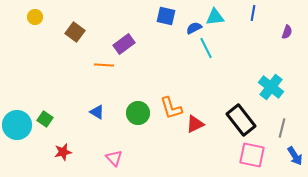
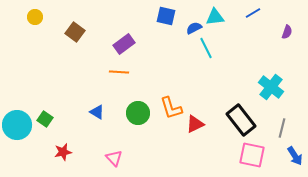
blue line: rotated 49 degrees clockwise
orange line: moved 15 px right, 7 px down
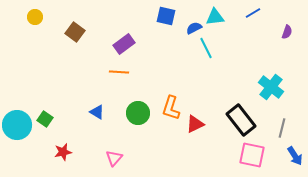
orange L-shape: rotated 35 degrees clockwise
pink triangle: rotated 24 degrees clockwise
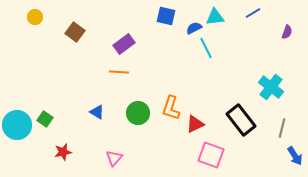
pink square: moved 41 px left; rotated 8 degrees clockwise
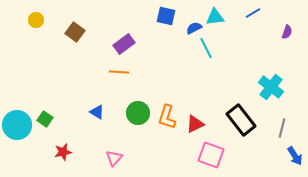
yellow circle: moved 1 px right, 3 px down
orange L-shape: moved 4 px left, 9 px down
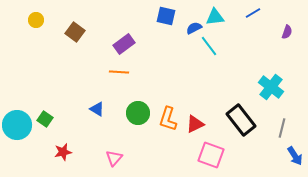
cyan line: moved 3 px right, 2 px up; rotated 10 degrees counterclockwise
blue triangle: moved 3 px up
orange L-shape: moved 1 px right, 2 px down
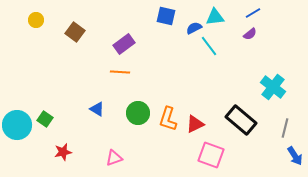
purple semicircle: moved 37 px left, 2 px down; rotated 32 degrees clockwise
orange line: moved 1 px right
cyan cross: moved 2 px right
black rectangle: rotated 12 degrees counterclockwise
gray line: moved 3 px right
pink triangle: rotated 30 degrees clockwise
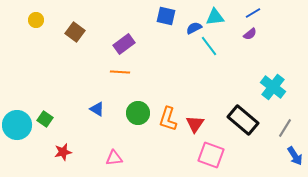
black rectangle: moved 2 px right
red triangle: rotated 30 degrees counterclockwise
gray line: rotated 18 degrees clockwise
pink triangle: rotated 12 degrees clockwise
